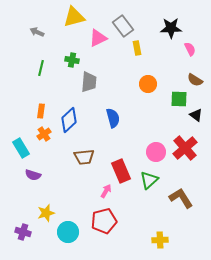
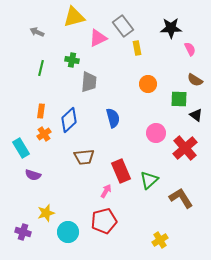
pink circle: moved 19 px up
yellow cross: rotated 28 degrees counterclockwise
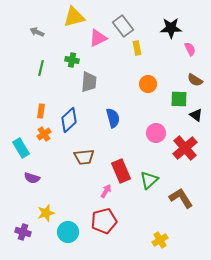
purple semicircle: moved 1 px left, 3 px down
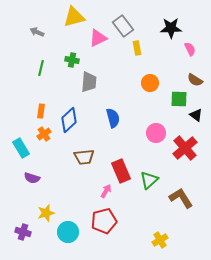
orange circle: moved 2 px right, 1 px up
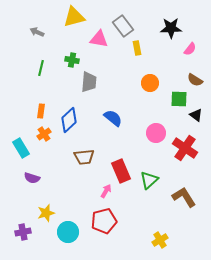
pink triangle: moved 1 px right, 1 px down; rotated 36 degrees clockwise
pink semicircle: rotated 64 degrees clockwise
blue semicircle: rotated 36 degrees counterclockwise
red cross: rotated 15 degrees counterclockwise
brown L-shape: moved 3 px right, 1 px up
purple cross: rotated 28 degrees counterclockwise
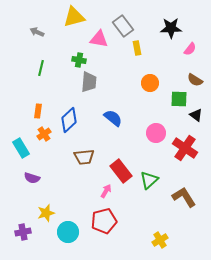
green cross: moved 7 px right
orange rectangle: moved 3 px left
red rectangle: rotated 15 degrees counterclockwise
